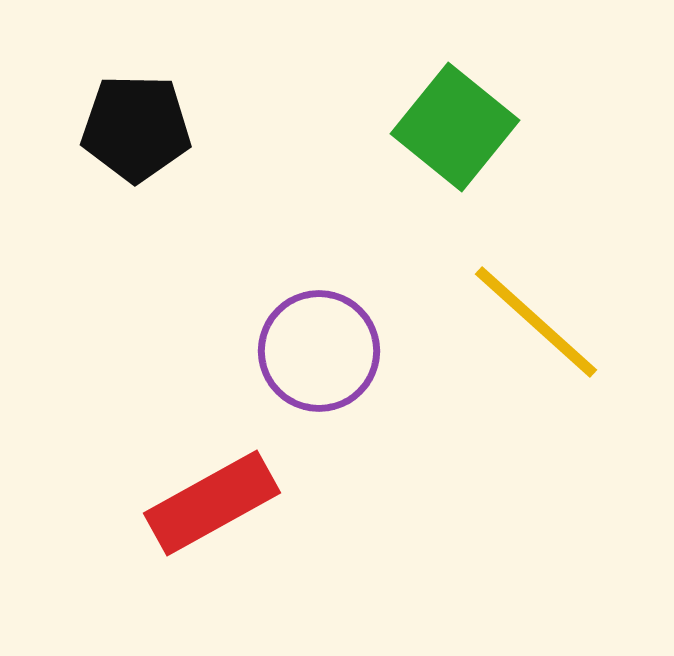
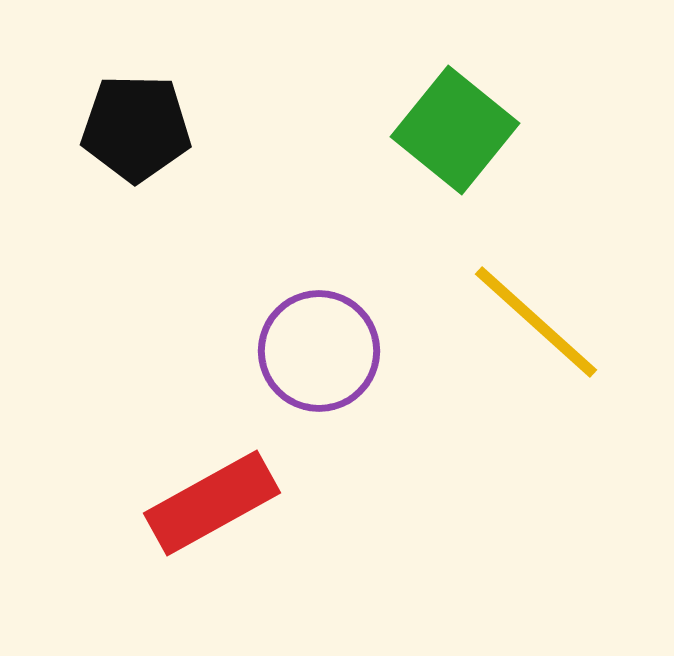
green square: moved 3 px down
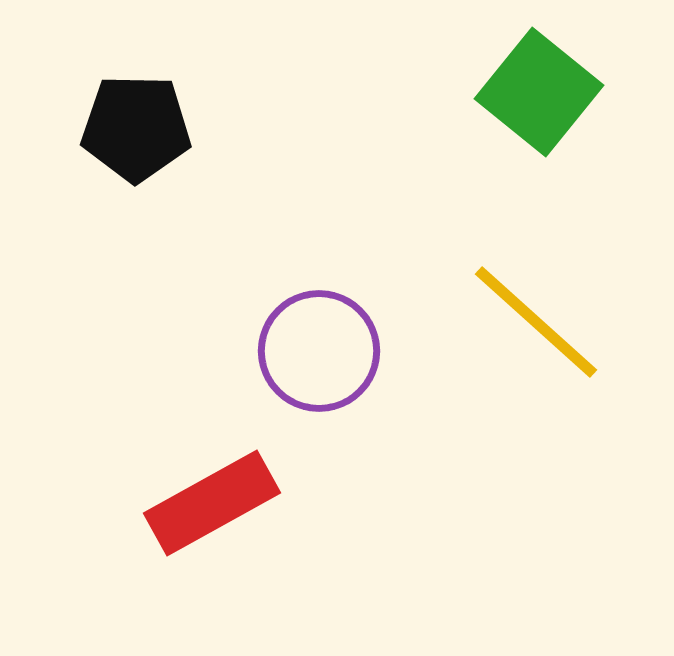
green square: moved 84 px right, 38 px up
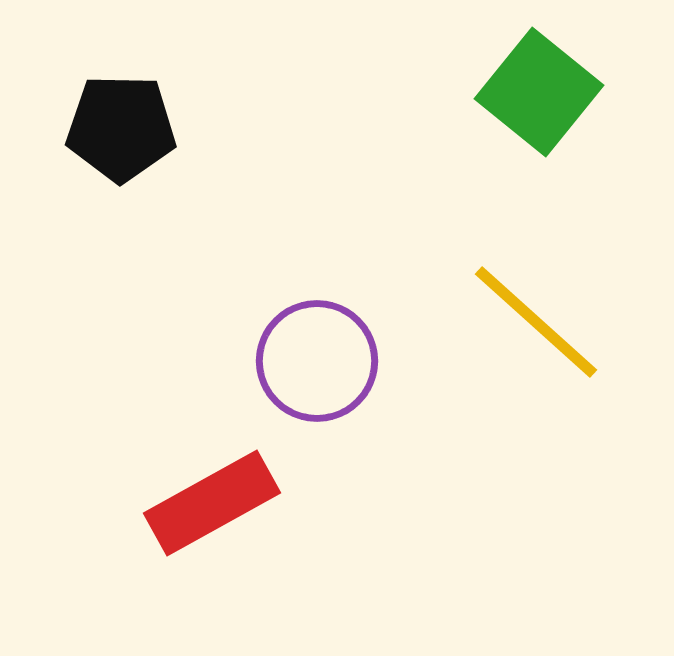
black pentagon: moved 15 px left
purple circle: moved 2 px left, 10 px down
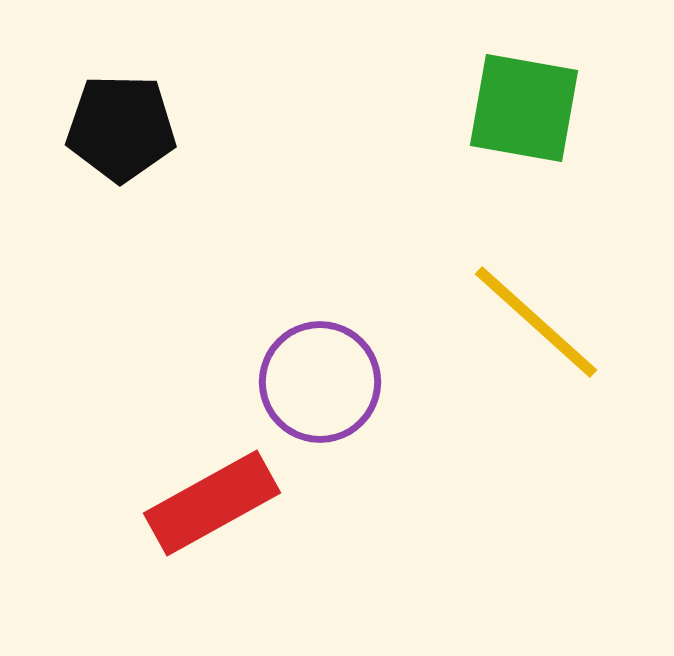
green square: moved 15 px left, 16 px down; rotated 29 degrees counterclockwise
purple circle: moved 3 px right, 21 px down
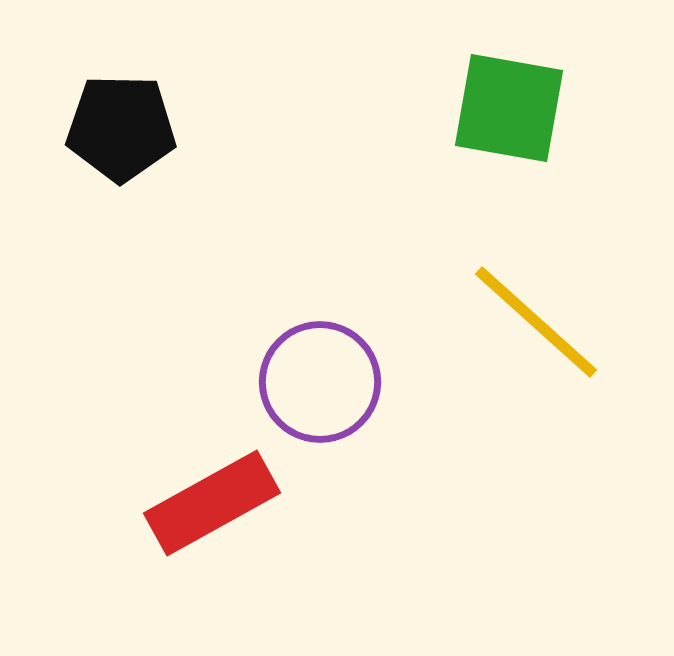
green square: moved 15 px left
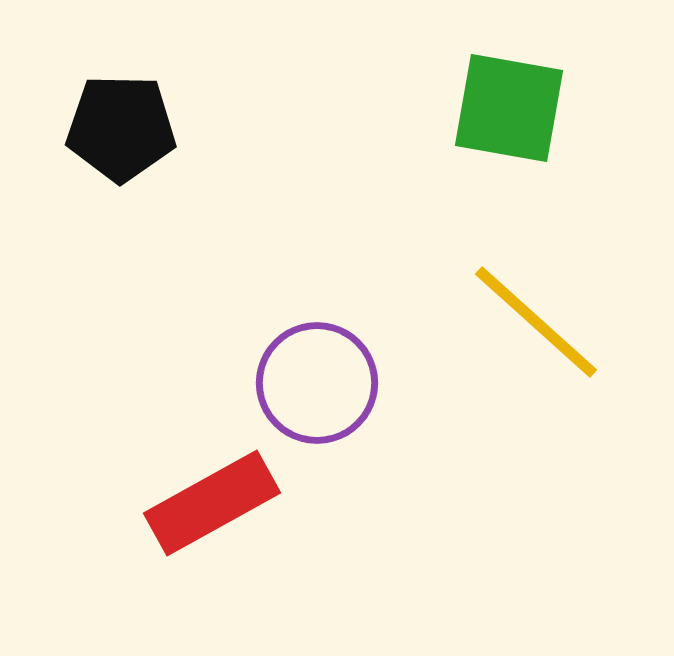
purple circle: moved 3 px left, 1 px down
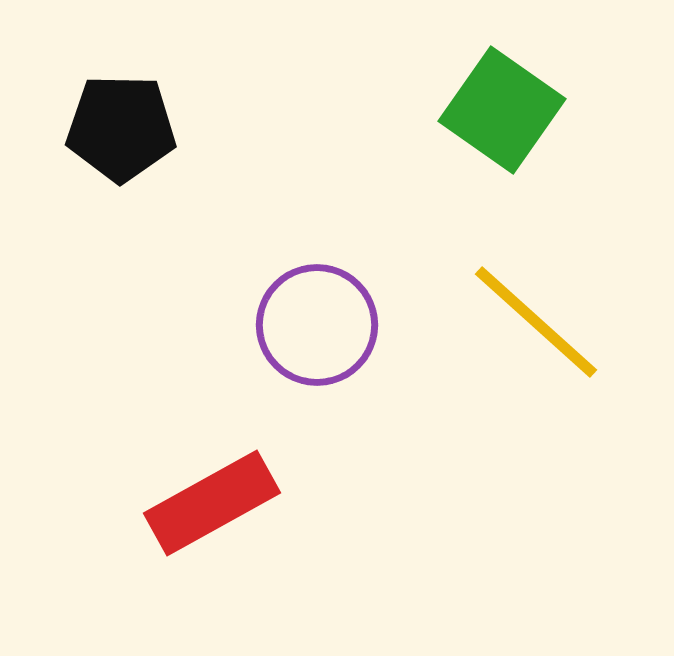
green square: moved 7 px left, 2 px down; rotated 25 degrees clockwise
purple circle: moved 58 px up
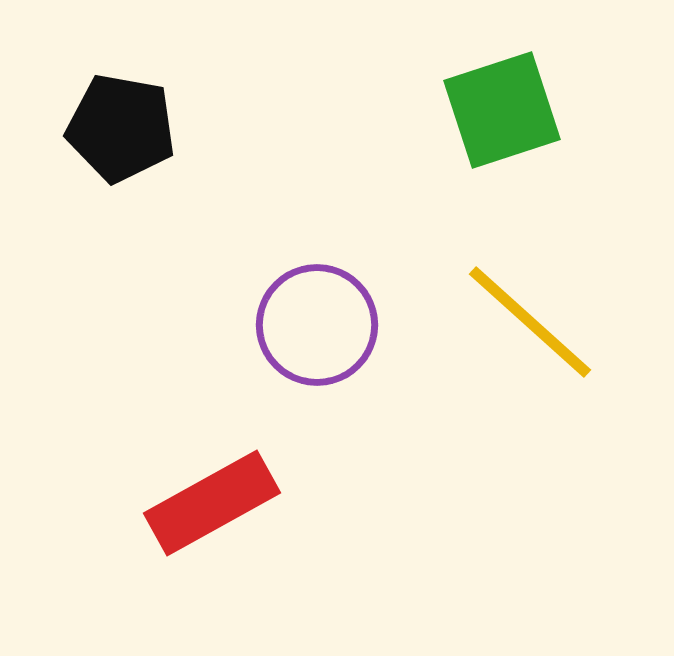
green square: rotated 37 degrees clockwise
black pentagon: rotated 9 degrees clockwise
yellow line: moved 6 px left
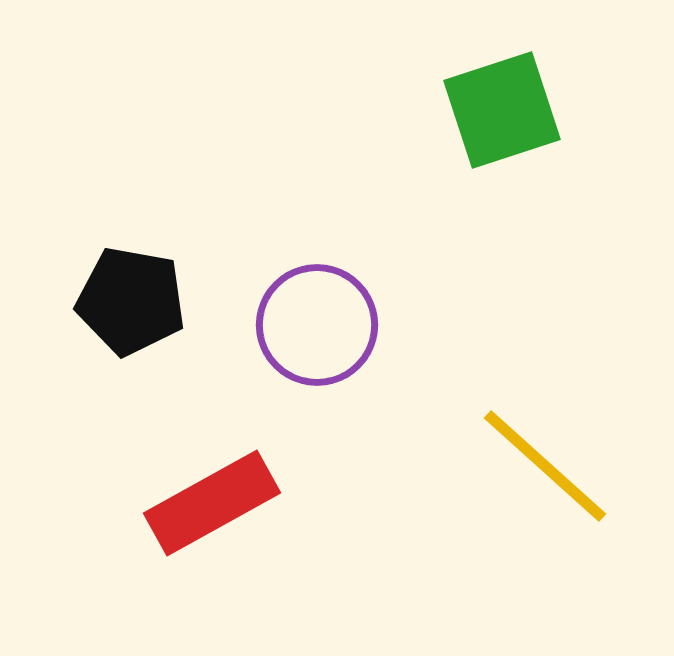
black pentagon: moved 10 px right, 173 px down
yellow line: moved 15 px right, 144 px down
